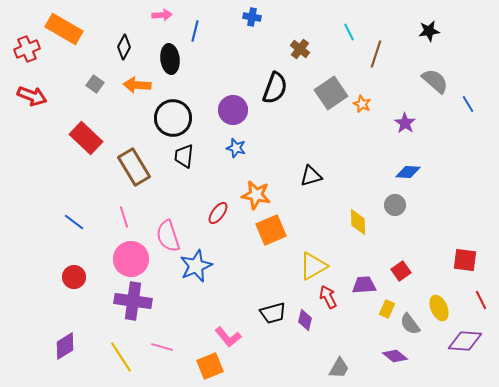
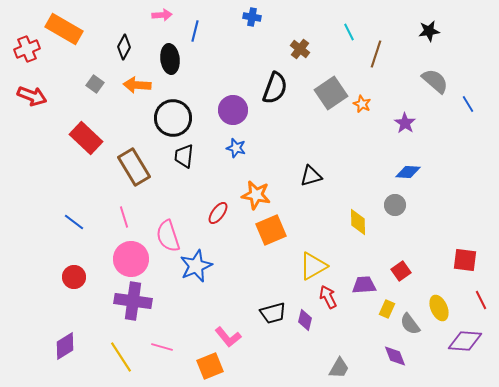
purple diamond at (395, 356): rotated 30 degrees clockwise
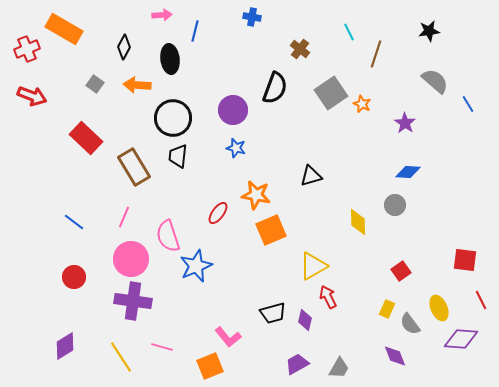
black trapezoid at (184, 156): moved 6 px left
pink line at (124, 217): rotated 40 degrees clockwise
purple trapezoid at (364, 285): moved 67 px left, 79 px down; rotated 25 degrees counterclockwise
purple diamond at (465, 341): moved 4 px left, 2 px up
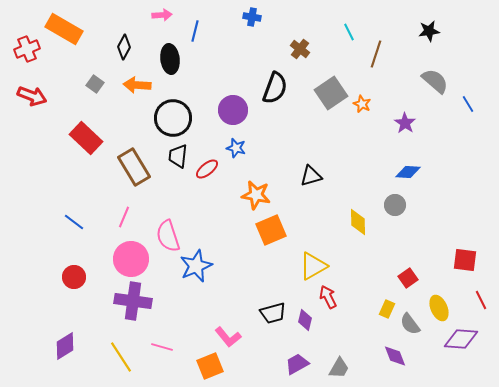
red ellipse at (218, 213): moved 11 px left, 44 px up; rotated 15 degrees clockwise
red square at (401, 271): moved 7 px right, 7 px down
